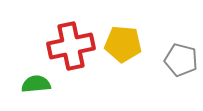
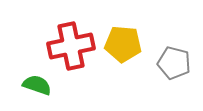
gray pentagon: moved 7 px left, 3 px down
green semicircle: moved 1 px right, 1 px down; rotated 24 degrees clockwise
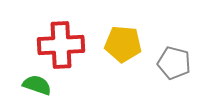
red cross: moved 10 px left, 1 px up; rotated 9 degrees clockwise
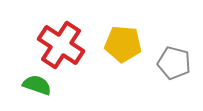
red cross: rotated 36 degrees clockwise
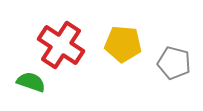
green semicircle: moved 6 px left, 3 px up
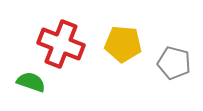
red cross: moved 1 px up; rotated 12 degrees counterclockwise
